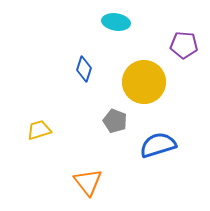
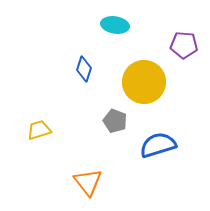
cyan ellipse: moved 1 px left, 3 px down
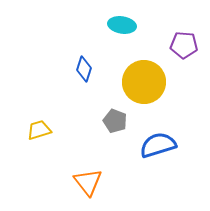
cyan ellipse: moved 7 px right
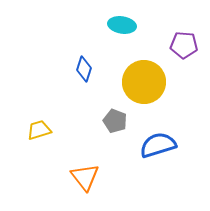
orange triangle: moved 3 px left, 5 px up
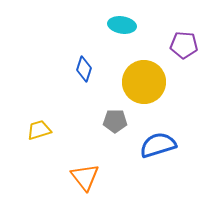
gray pentagon: rotated 20 degrees counterclockwise
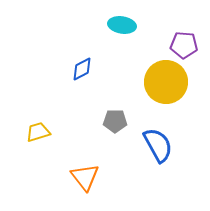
blue diamond: moved 2 px left; rotated 45 degrees clockwise
yellow circle: moved 22 px right
yellow trapezoid: moved 1 px left, 2 px down
blue semicircle: rotated 78 degrees clockwise
